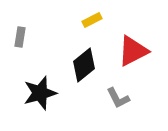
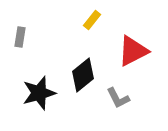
yellow rectangle: rotated 24 degrees counterclockwise
black diamond: moved 1 px left, 10 px down
black star: moved 1 px left
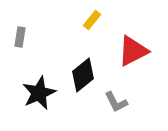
black star: rotated 8 degrees counterclockwise
gray L-shape: moved 2 px left, 4 px down
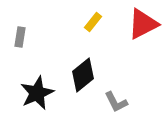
yellow rectangle: moved 1 px right, 2 px down
red triangle: moved 10 px right, 27 px up
black star: moved 2 px left
